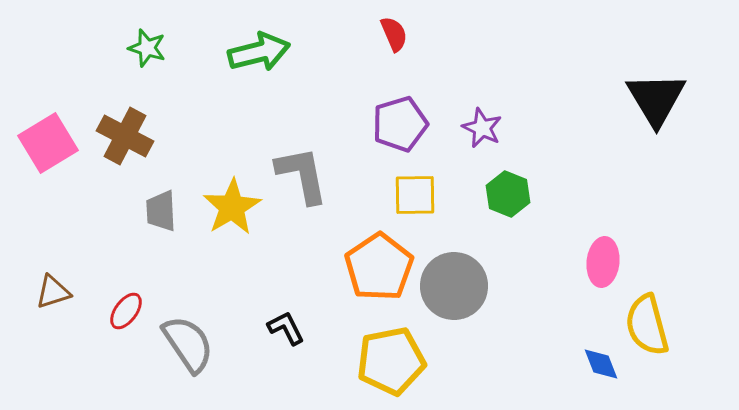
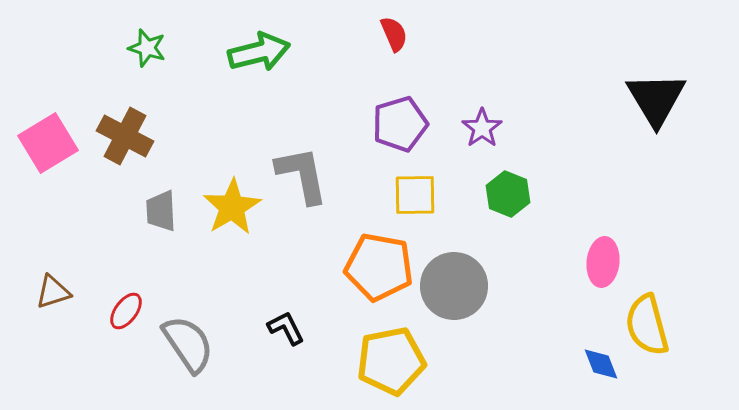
purple star: rotated 12 degrees clockwise
orange pentagon: rotated 28 degrees counterclockwise
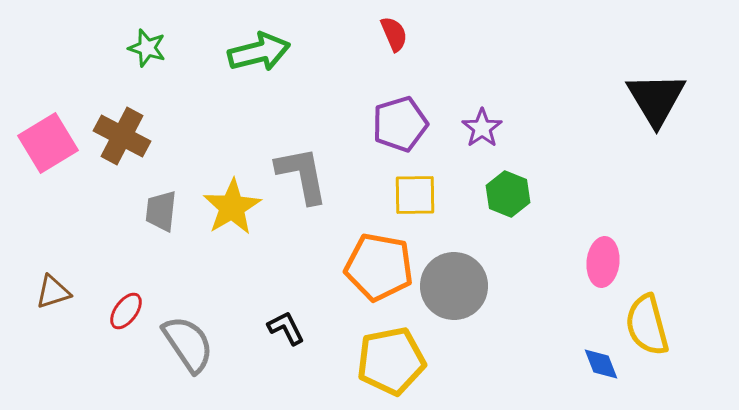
brown cross: moved 3 px left
gray trapezoid: rotated 9 degrees clockwise
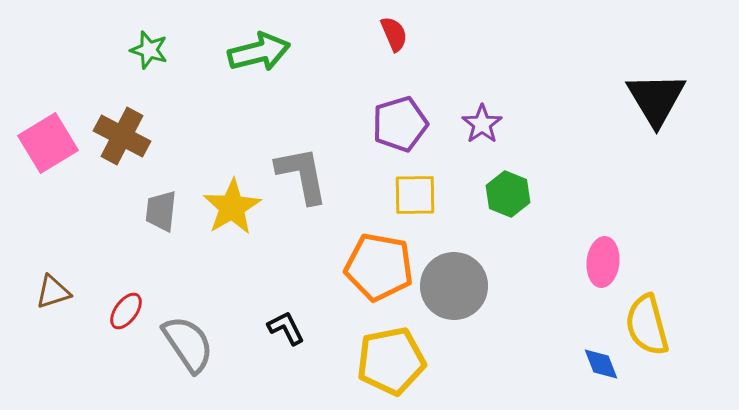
green star: moved 2 px right, 2 px down
purple star: moved 4 px up
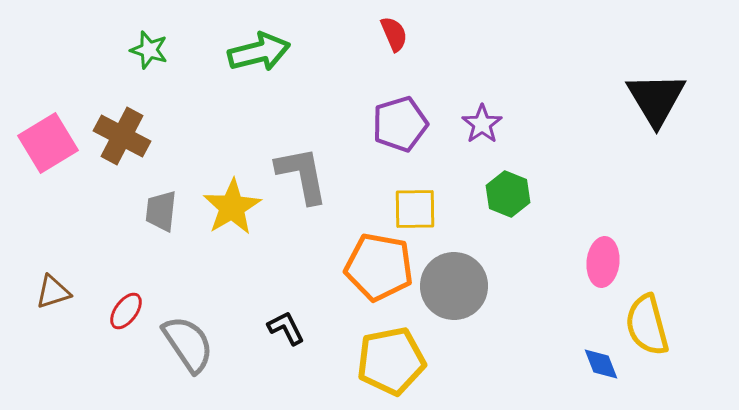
yellow square: moved 14 px down
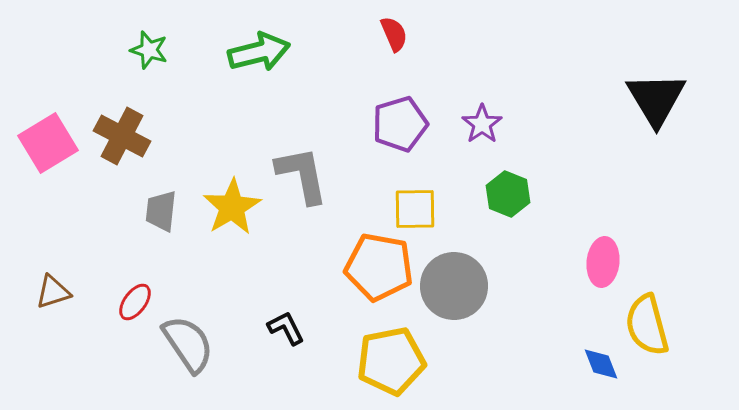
red ellipse: moved 9 px right, 9 px up
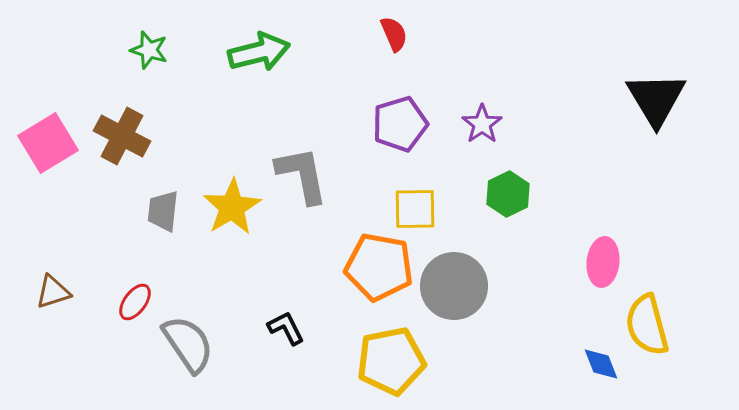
green hexagon: rotated 12 degrees clockwise
gray trapezoid: moved 2 px right
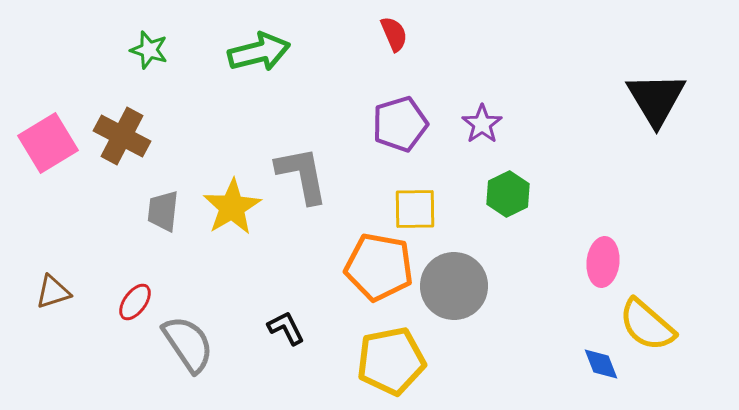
yellow semicircle: rotated 34 degrees counterclockwise
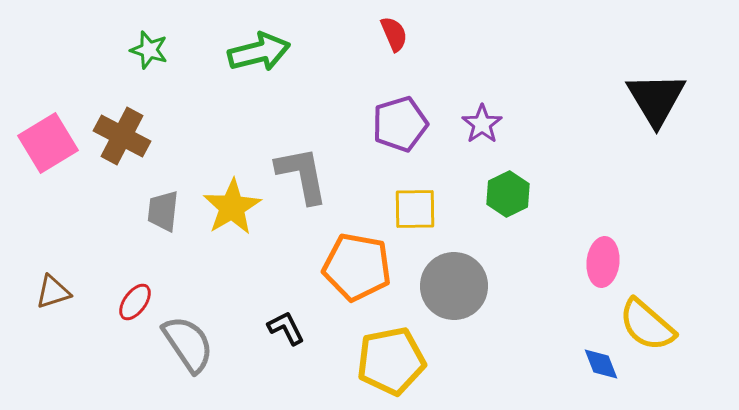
orange pentagon: moved 22 px left
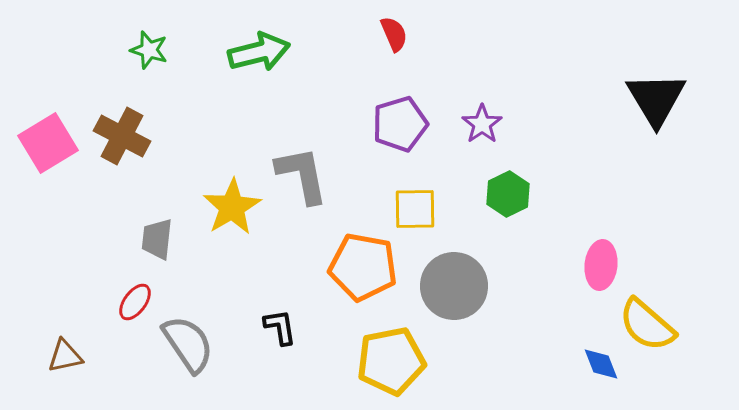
gray trapezoid: moved 6 px left, 28 px down
pink ellipse: moved 2 px left, 3 px down
orange pentagon: moved 6 px right
brown triangle: moved 12 px right, 64 px down; rotated 6 degrees clockwise
black L-shape: moved 6 px left, 1 px up; rotated 18 degrees clockwise
